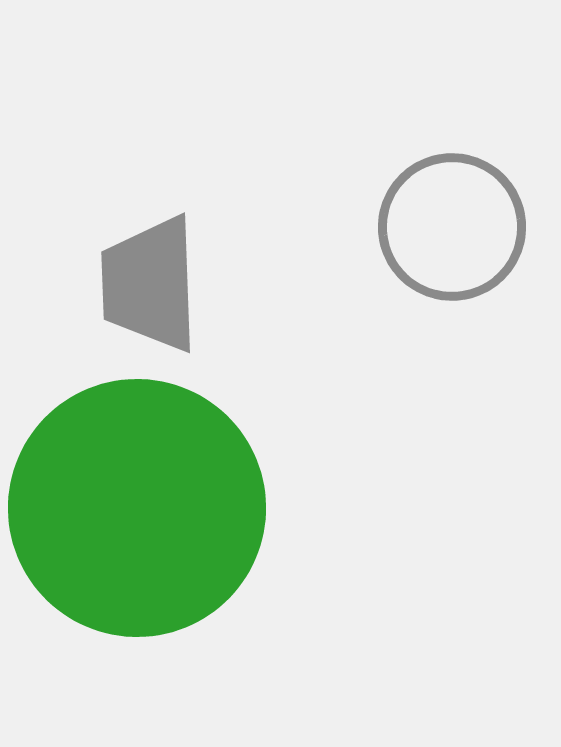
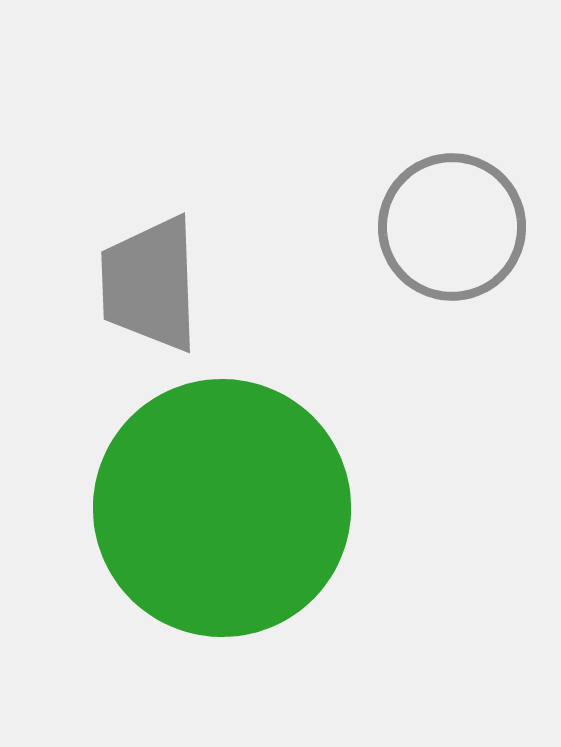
green circle: moved 85 px right
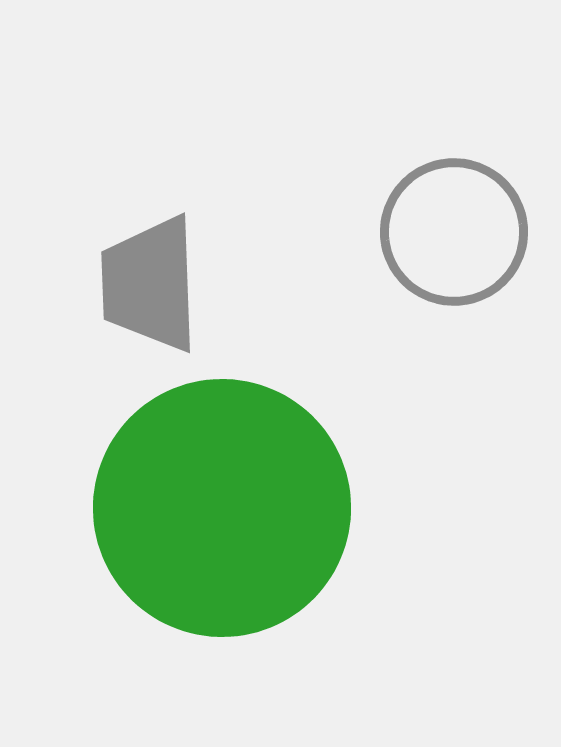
gray circle: moved 2 px right, 5 px down
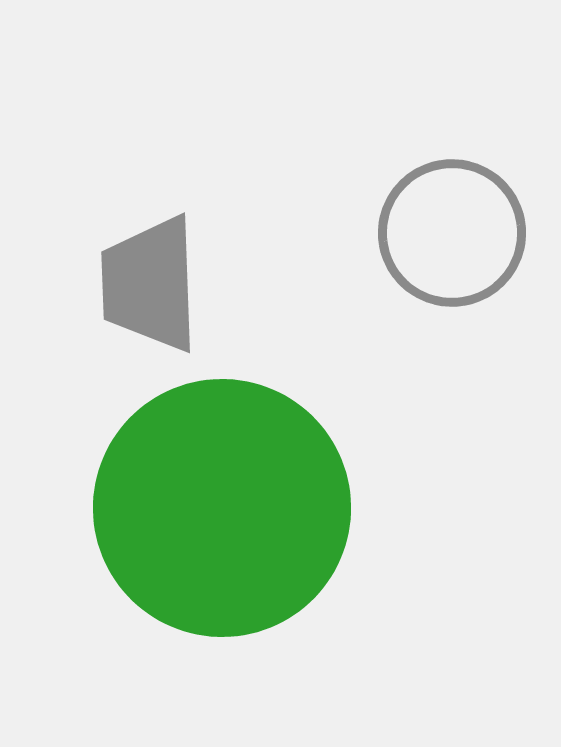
gray circle: moved 2 px left, 1 px down
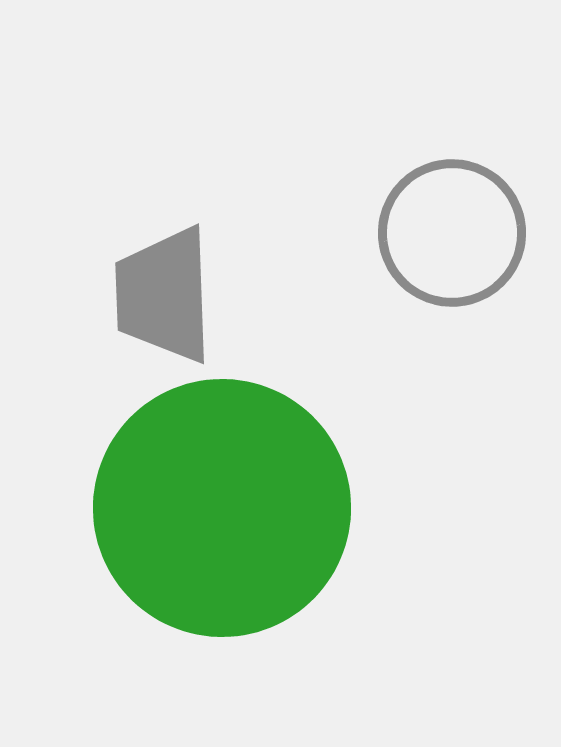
gray trapezoid: moved 14 px right, 11 px down
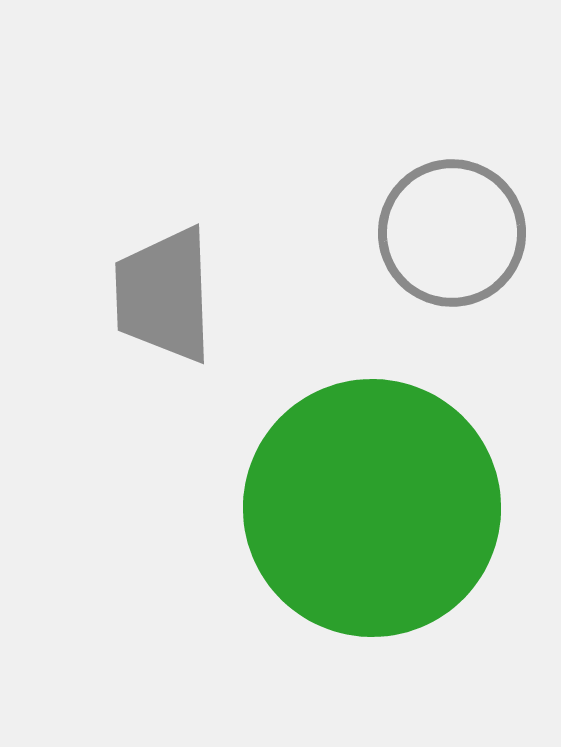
green circle: moved 150 px right
